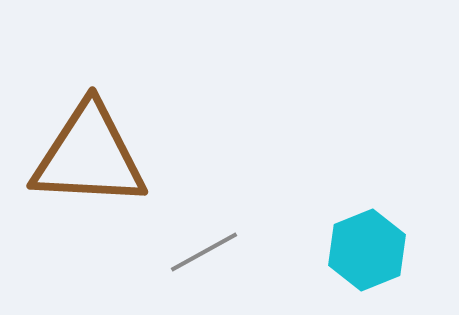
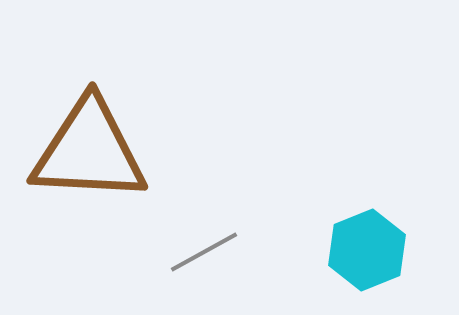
brown triangle: moved 5 px up
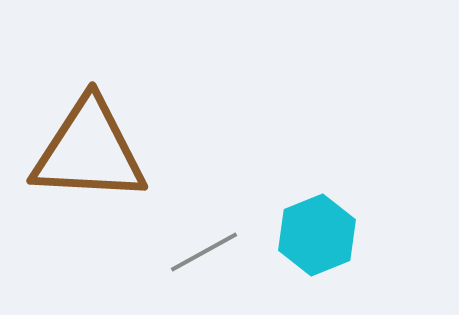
cyan hexagon: moved 50 px left, 15 px up
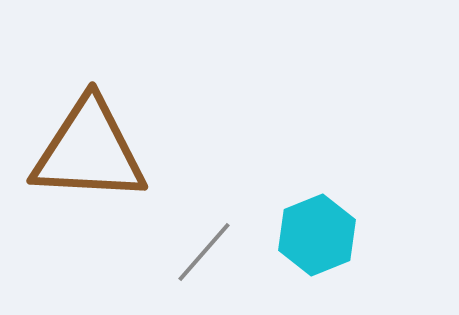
gray line: rotated 20 degrees counterclockwise
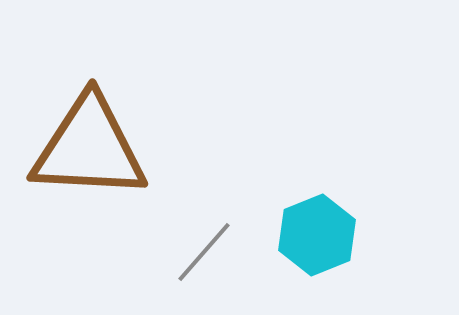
brown triangle: moved 3 px up
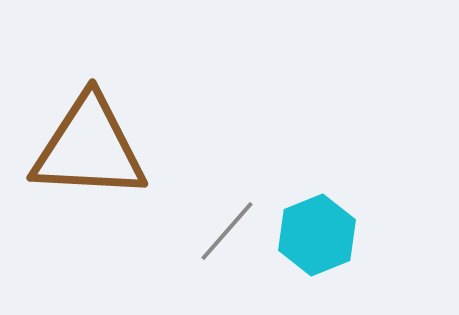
gray line: moved 23 px right, 21 px up
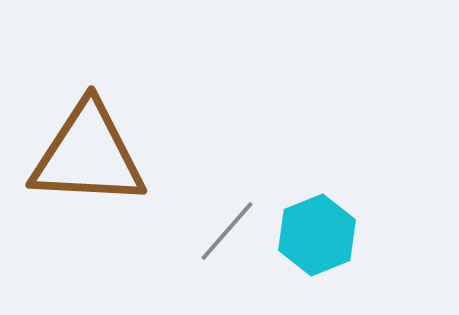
brown triangle: moved 1 px left, 7 px down
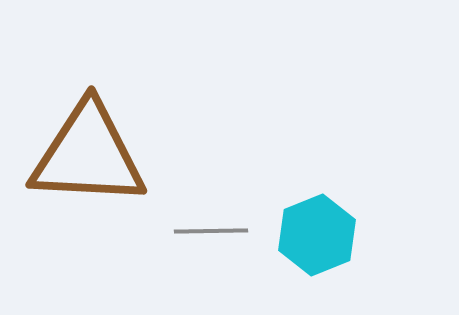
gray line: moved 16 px left; rotated 48 degrees clockwise
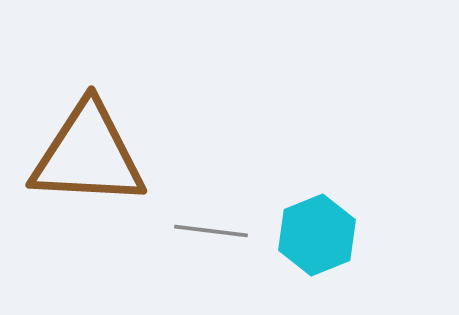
gray line: rotated 8 degrees clockwise
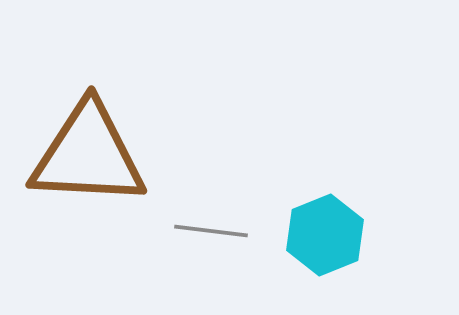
cyan hexagon: moved 8 px right
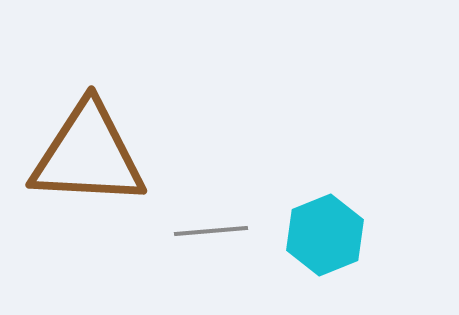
gray line: rotated 12 degrees counterclockwise
